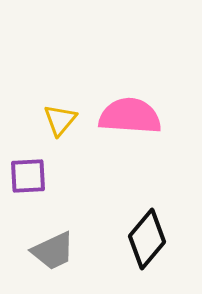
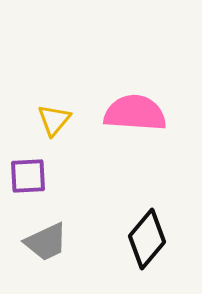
pink semicircle: moved 5 px right, 3 px up
yellow triangle: moved 6 px left
gray trapezoid: moved 7 px left, 9 px up
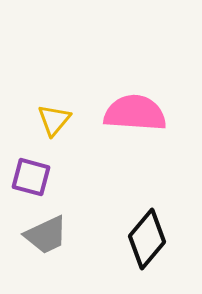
purple square: moved 3 px right, 1 px down; rotated 18 degrees clockwise
gray trapezoid: moved 7 px up
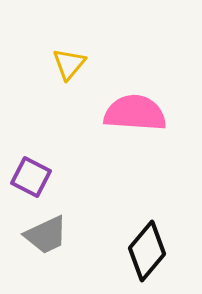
yellow triangle: moved 15 px right, 56 px up
purple square: rotated 12 degrees clockwise
black diamond: moved 12 px down
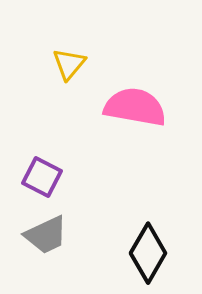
pink semicircle: moved 6 px up; rotated 6 degrees clockwise
purple square: moved 11 px right
black diamond: moved 1 px right, 2 px down; rotated 10 degrees counterclockwise
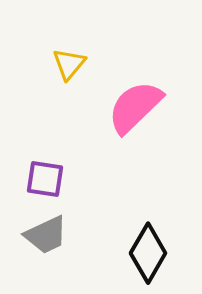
pink semicircle: rotated 54 degrees counterclockwise
purple square: moved 3 px right, 2 px down; rotated 18 degrees counterclockwise
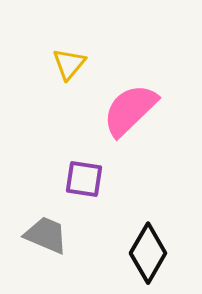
pink semicircle: moved 5 px left, 3 px down
purple square: moved 39 px right
gray trapezoid: rotated 132 degrees counterclockwise
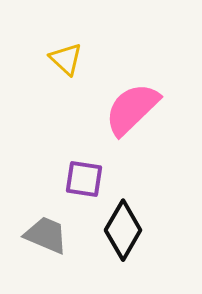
yellow triangle: moved 3 px left, 5 px up; rotated 27 degrees counterclockwise
pink semicircle: moved 2 px right, 1 px up
black diamond: moved 25 px left, 23 px up
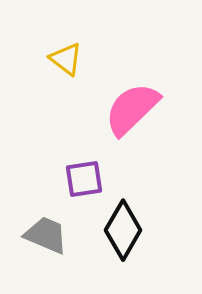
yellow triangle: rotated 6 degrees counterclockwise
purple square: rotated 18 degrees counterclockwise
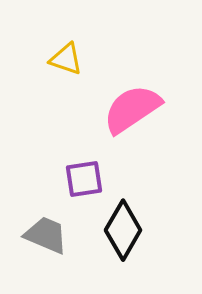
yellow triangle: rotated 18 degrees counterclockwise
pink semicircle: rotated 10 degrees clockwise
